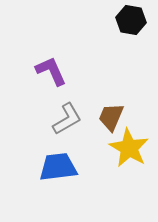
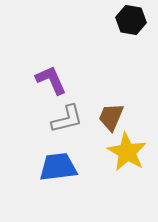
purple L-shape: moved 9 px down
gray L-shape: rotated 16 degrees clockwise
yellow star: moved 2 px left, 4 px down
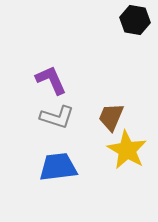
black hexagon: moved 4 px right
gray L-shape: moved 10 px left, 2 px up; rotated 32 degrees clockwise
yellow star: moved 2 px up
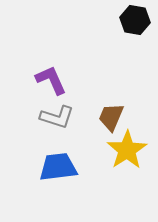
yellow star: rotated 9 degrees clockwise
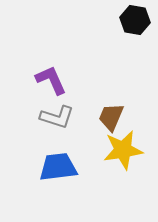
yellow star: moved 4 px left; rotated 24 degrees clockwise
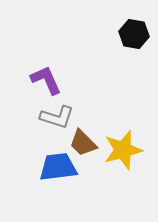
black hexagon: moved 1 px left, 14 px down
purple L-shape: moved 5 px left
brown trapezoid: moved 28 px left, 26 px down; rotated 68 degrees counterclockwise
yellow star: rotated 6 degrees counterclockwise
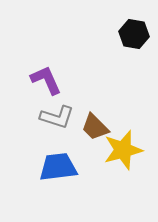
brown trapezoid: moved 12 px right, 16 px up
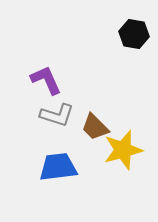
gray L-shape: moved 2 px up
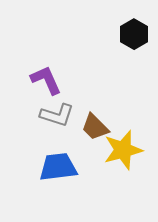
black hexagon: rotated 20 degrees clockwise
